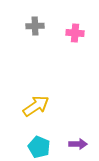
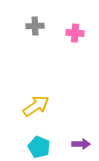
purple arrow: moved 3 px right
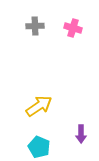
pink cross: moved 2 px left, 5 px up; rotated 12 degrees clockwise
yellow arrow: moved 3 px right
purple arrow: moved 10 px up; rotated 90 degrees clockwise
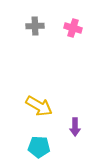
yellow arrow: rotated 64 degrees clockwise
purple arrow: moved 6 px left, 7 px up
cyan pentagon: rotated 20 degrees counterclockwise
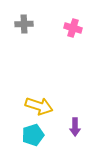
gray cross: moved 11 px left, 2 px up
yellow arrow: rotated 12 degrees counterclockwise
cyan pentagon: moved 6 px left, 12 px up; rotated 20 degrees counterclockwise
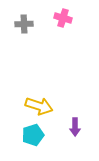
pink cross: moved 10 px left, 10 px up
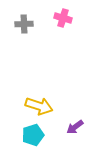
purple arrow: rotated 54 degrees clockwise
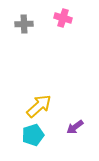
yellow arrow: rotated 60 degrees counterclockwise
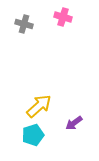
pink cross: moved 1 px up
gray cross: rotated 18 degrees clockwise
purple arrow: moved 1 px left, 4 px up
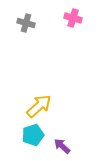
pink cross: moved 10 px right, 1 px down
gray cross: moved 2 px right, 1 px up
purple arrow: moved 12 px left, 23 px down; rotated 78 degrees clockwise
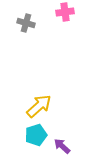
pink cross: moved 8 px left, 6 px up; rotated 24 degrees counterclockwise
cyan pentagon: moved 3 px right
